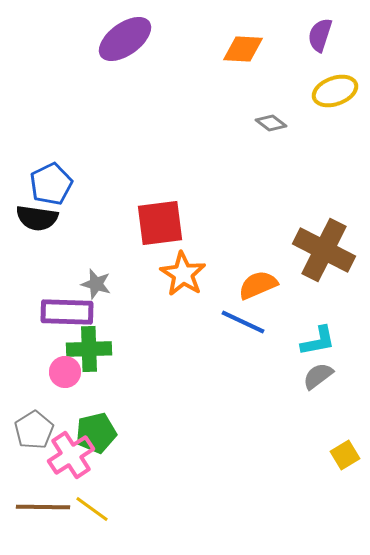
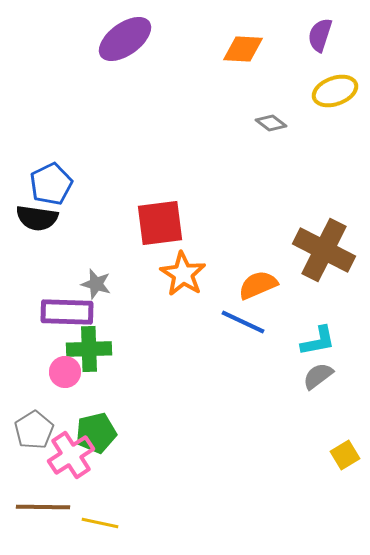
yellow line: moved 8 px right, 14 px down; rotated 24 degrees counterclockwise
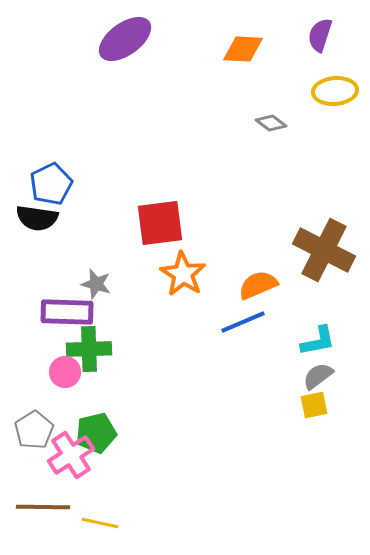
yellow ellipse: rotated 15 degrees clockwise
blue line: rotated 48 degrees counterclockwise
yellow square: moved 31 px left, 50 px up; rotated 20 degrees clockwise
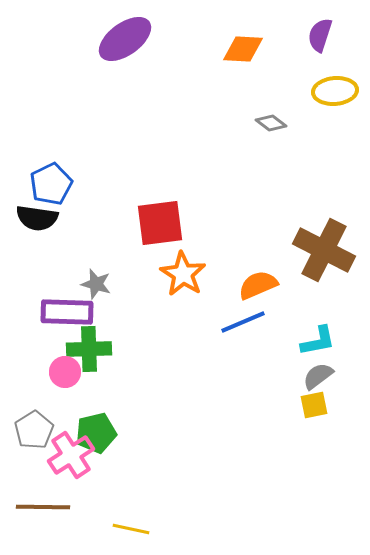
yellow line: moved 31 px right, 6 px down
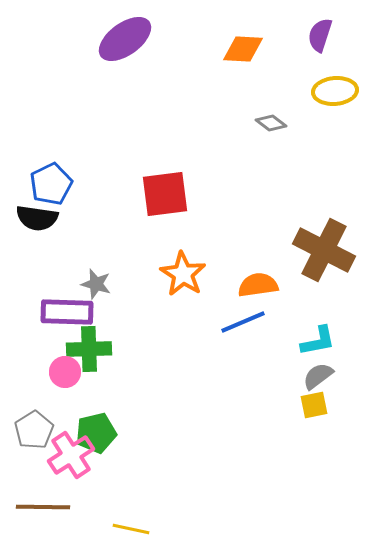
red square: moved 5 px right, 29 px up
orange semicircle: rotated 15 degrees clockwise
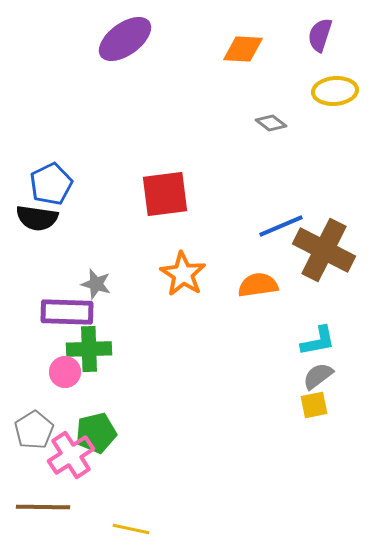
blue line: moved 38 px right, 96 px up
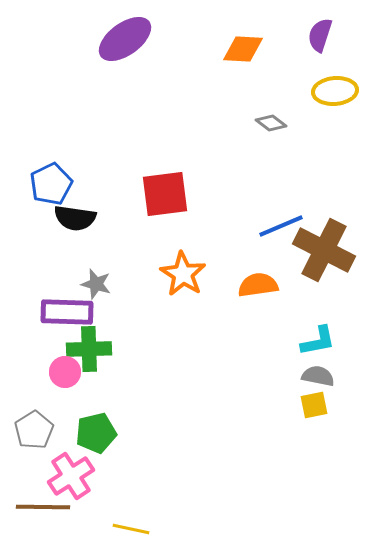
black semicircle: moved 38 px right
gray semicircle: rotated 48 degrees clockwise
pink cross: moved 21 px down
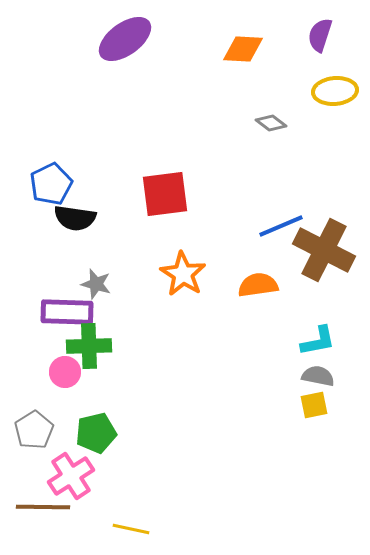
green cross: moved 3 px up
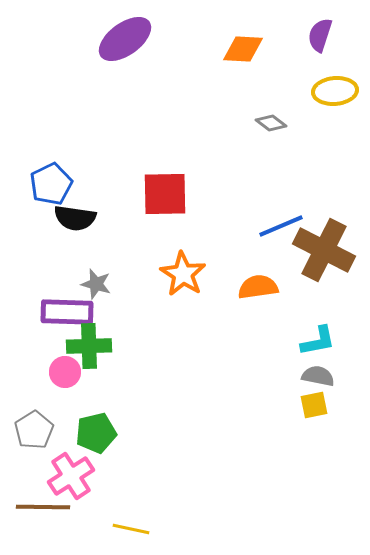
red square: rotated 6 degrees clockwise
orange semicircle: moved 2 px down
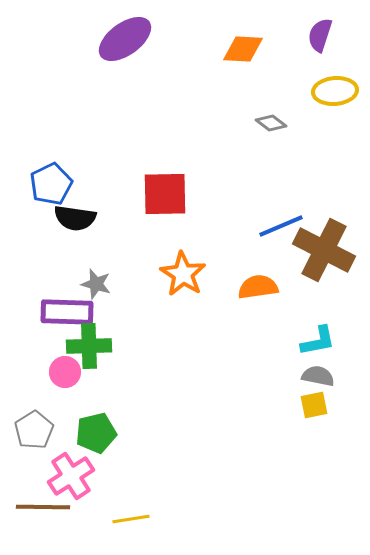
yellow line: moved 10 px up; rotated 21 degrees counterclockwise
